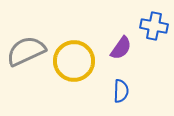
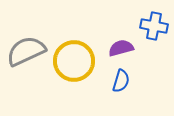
purple semicircle: rotated 140 degrees counterclockwise
blue semicircle: moved 10 px up; rotated 15 degrees clockwise
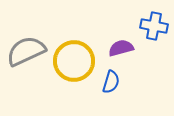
blue semicircle: moved 10 px left, 1 px down
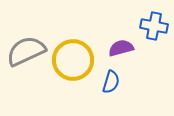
yellow circle: moved 1 px left, 1 px up
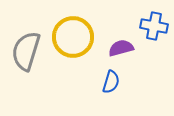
gray semicircle: rotated 48 degrees counterclockwise
yellow circle: moved 23 px up
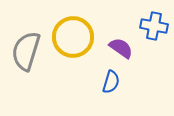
purple semicircle: rotated 50 degrees clockwise
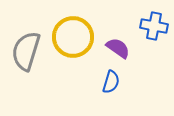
purple semicircle: moved 3 px left
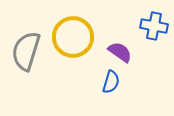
purple semicircle: moved 2 px right, 4 px down
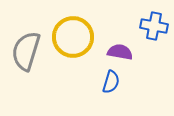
purple semicircle: rotated 25 degrees counterclockwise
